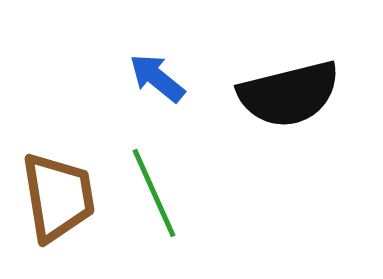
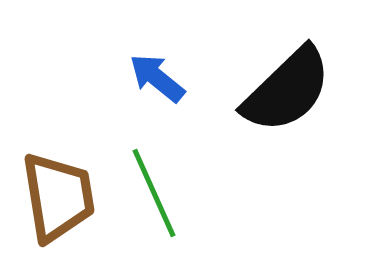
black semicircle: moved 2 px left, 4 px up; rotated 30 degrees counterclockwise
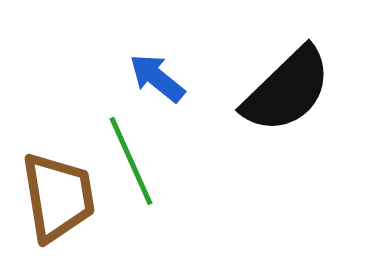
green line: moved 23 px left, 32 px up
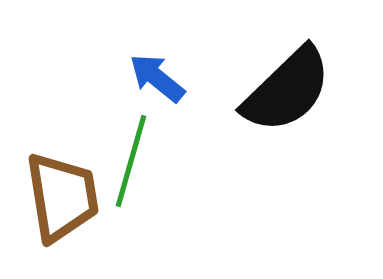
green line: rotated 40 degrees clockwise
brown trapezoid: moved 4 px right
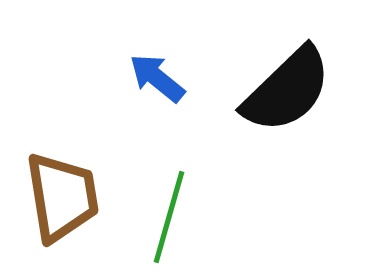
green line: moved 38 px right, 56 px down
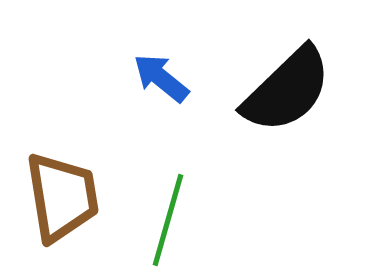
blue arrow: moved 4 px right
green line: moved 1 px left, 3 px down
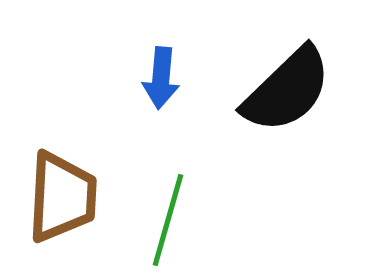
blue arrow: rotated 124 degrees counterclockwise
brown trapezoid: rotated 12 degrees clockwise
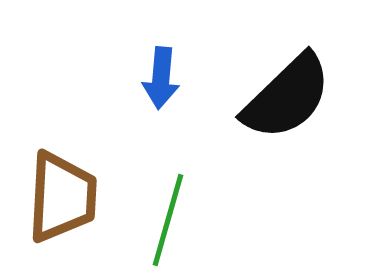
black semicircle: moved 7 px down
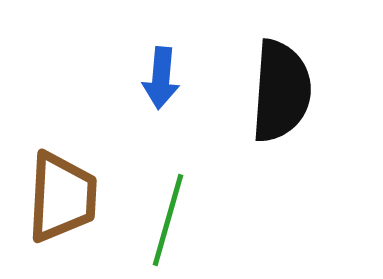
black semicircle: moved 6 px left, 6 px up; rotated 42 degrees counterclockwise
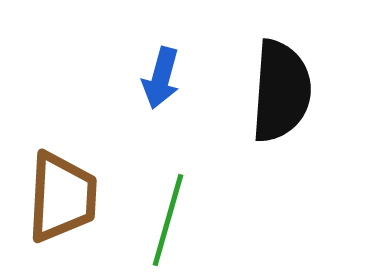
blue arrow: rotated 10 degrees clockwise
